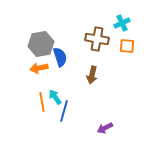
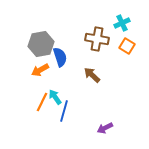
orange square: rotated 28 degrees clockwise
orange arrow: moved 1 px right, 2 px down; rotated 18 degrees counterclockwise
brown arrow: rotated 120 degrees clockwise
orange line: rotated 36 degrees clockwise
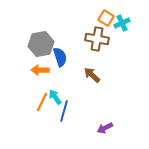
orange square: moved 21 px left, 28 px up
orange arrow: rotated 30 degrees clockwise
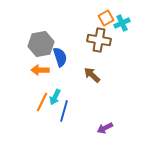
orange square: rotated 28 degrees clockwise
brown cross: moved 2 px right, 1 px down
cyan arrow: rotated 119 degrees counterclockwise
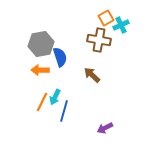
cyan cross: moved 1 px left, 2 px down
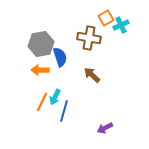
brown cross: moved 10 px left, 2 px up
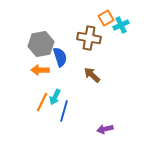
purple arrow: moved 1 px down; rotated 14 degrees clockwise
